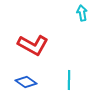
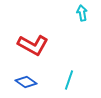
cyan line: rotated 18 degrees clockwise
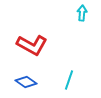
cyan arrow: rotated 14 degrees clockwise
red L-shape: moved 1 px left
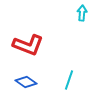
red L-shape: moved 4 px left; rotated 8 degrees counterclockwise
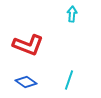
cyan arrow: moved 10 px left, 1 px down
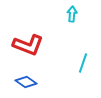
cyan line: moved 14 px right, 17 px up
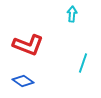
blue diamond: moved 3 px left, 1 px up
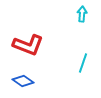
cyan arrow: moved 10 px right
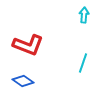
cyan arrow: moved 2 px right, 1 px down
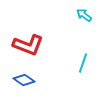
cyan arrow: rotated 56 degrees counterclockwise
blue diamond: moved 1 px right, 1 px up
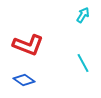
cyan arrow: moved 1 px left; rotated 84 degrees clockwise
cyan line: rotated 48 degrees counterclockwise
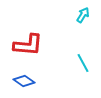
red L-shape: rotated 16 degrees counterclockwise
blue diamond: moved 1 px down
